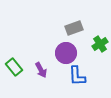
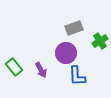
green cross: moved 3 px up
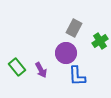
gray rectangle: rotated 42 degrees counterclockwise
green rectangle: moved 3 px right
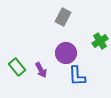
gray rectangle: moved 11 px left, 11 px up
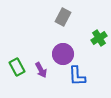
green cross: moved 1 px left, 3 px up
purple circle: moved 3 px left, 1 px down
green rectangle: rotated 12 degrees clockwise
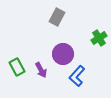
gray rectangle: moved 6 px left
blue L-shape: rotated 45 degrees clockwise
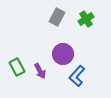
green cross: moved 13 px left, 19 px up
purple arrow: moved 1 px left, 1 px down
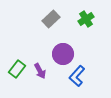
gray rectangle: moved 6 px left, 2 px down; rotated 18 degrees clockwise
green rectangle: moved 2 px down; rotated 66 degrees clockwise
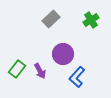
green cross: moved 5 px right, 1 px down
blue L-shape: moved 1 px down
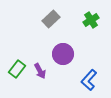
blue L-shape: moved 12 px right, 3 px down
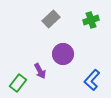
green cross: rotated 14 degrees clockwise
green rectangle: moved 1 px right, 14 px down
blue L-shape: moved 3 px right
